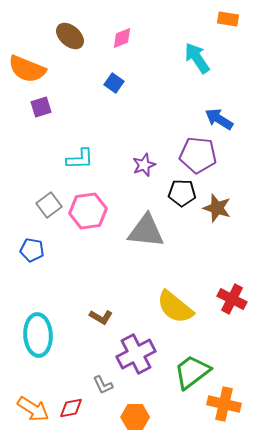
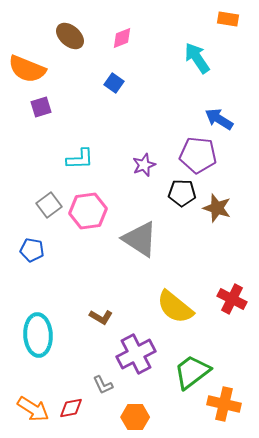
gray triangle: moved 6 px left, 8 px down; rotated 27 degrees clockwise
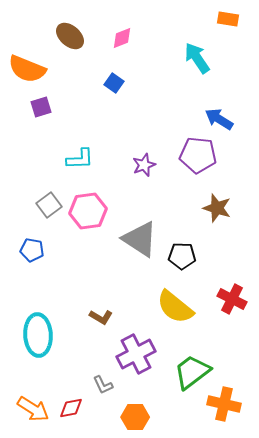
black pentagon: moved 63 px down
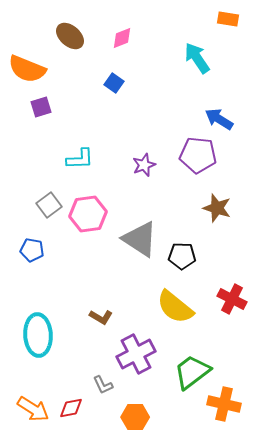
pink hexagon: moved 3 px down
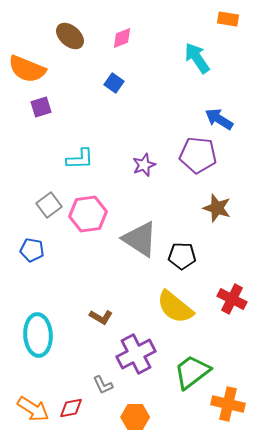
orange cross: moved 4 px right
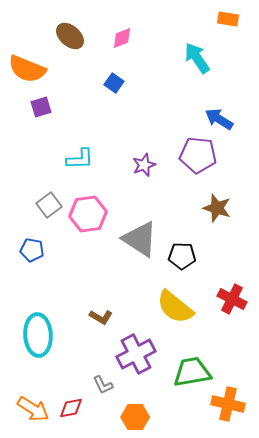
green trapezoid: rotated 27 degrees clockwise
